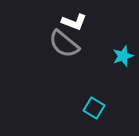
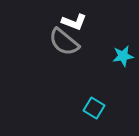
gray semicircle: moved 2 px up
cyan star: rotated 10 degrees clockwise
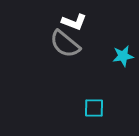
gray semicircle: moved 1 px right, 2 px down
cyan square: rotated 30 degrees counterclockwise
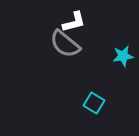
white L-shape: rotated 35 degrees counterclockwise
cyan square: moved 5 px up; rotated 30 degrees clockwise
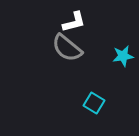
gray semicircle: moved 2 px right, 4 px down
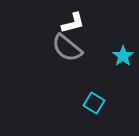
white L-shape: moved 1 px left, 1 px down
cyan star: rotated 25 degrees counterclockwise
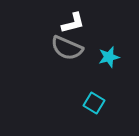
gray semicircle: rotated 16 degrees counterclockwise
cyan star: moved 14 px left, 1 px down; rotated 20 degrees clockwise
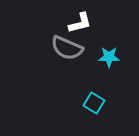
white L-shape: moved 7 px right
cyan star: rotated 15 degrees clockwise
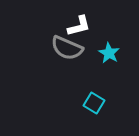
white L-shape: moved 1 px left, 3 px down
cyan star: moved 4 px up; rotated 30 degrees clockwise
